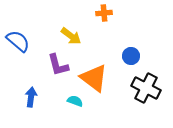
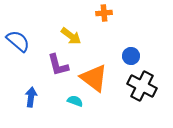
black cross: moved 4 px left, 2 px up
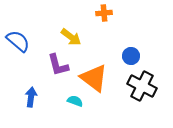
yellow arrow: moved 1 px down
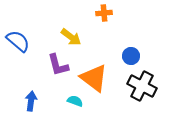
blue arrow: moved 4 px down
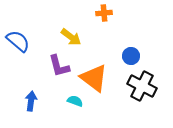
purple L-shape: moved 1 px right, 1 px down
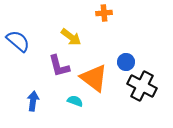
blue circle: moved 5 px left, 6 px down
blue arrow: moved 2 px right
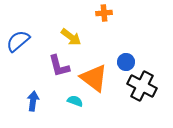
blue semicircle: rotated 80 degrees counterclockwise
